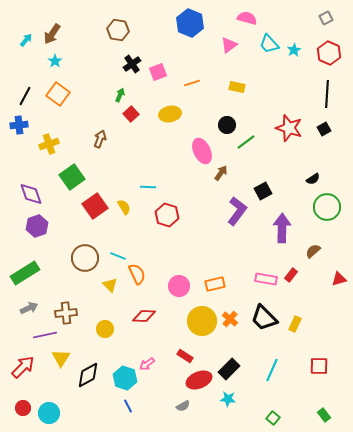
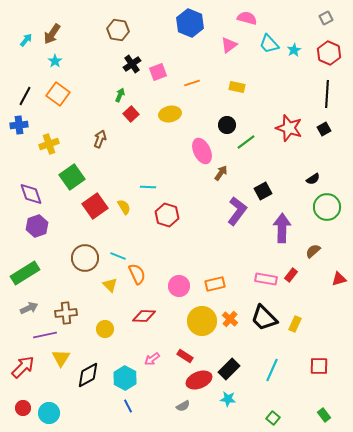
pink arrow at (147, 364): moved 5 px right, 5 px up
cyan hexagon at (125, 378): rotated 10 degrees clockwise
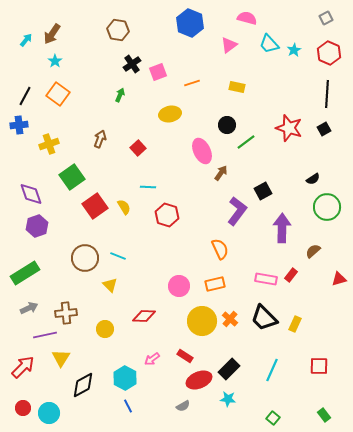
red square at (131, 114): moved 7 px right, 34 px down
orange semicircle at (137, 274): moved 83 px right, 25 px up
black diamond at (88, 375): moved 5 px left, 10 px down
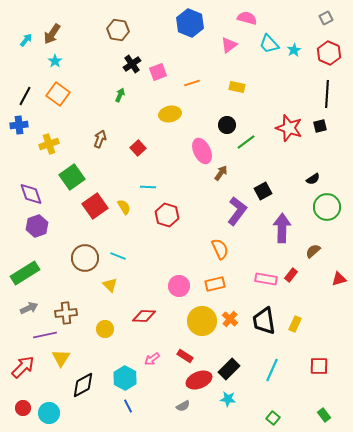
black square at (324, 129): moved 4 px left, 3 px up; rotated 16 degrees clockwise
black trapezoid at (264, 318): moved 3 px down; rotated 36 degrees clockwise
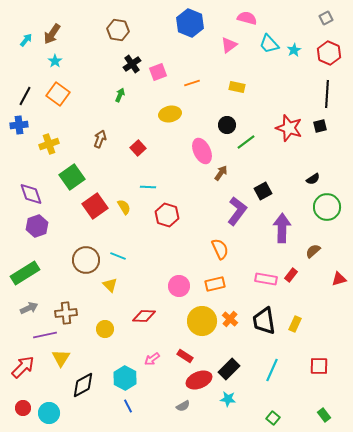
brown circle at (85, 258): moved 1 px right, 2 px down
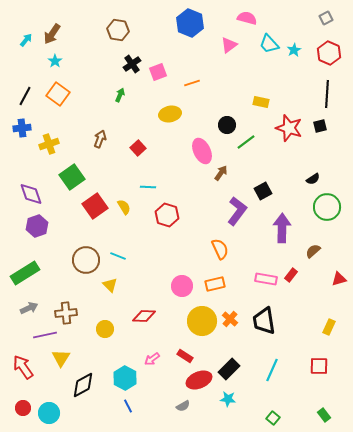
yellow rectangle at (237, 87): moved 24 px right, 15 px down
blue cross at (19, 125): moved 3 px right, 3 px down
pink circle at (179, 286): moved 3 px right
yellow rectangle at (295, 324): moved 34 px right, 3 px down
red arrow at (23, 367): rotated 80 degrees counterclockwise
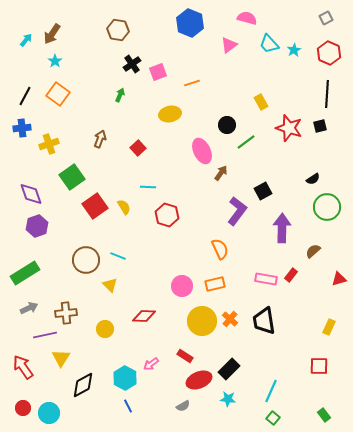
yellow rectangle at (261, 102): rotated 49 degrees clockwise
pink arrow at (152, 359): moved 1 px left, 5 px down
cyan line at (272, 370): moved 1 px left, 21 px down
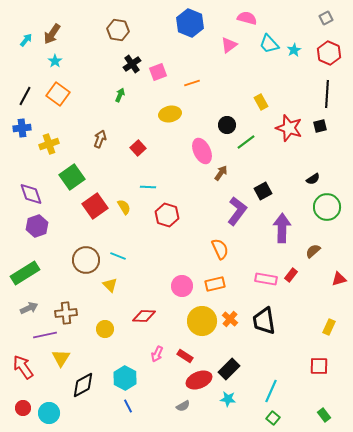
pink arrow at (151, 364): moved 6 px right, 10 px up; rotated 28 degrees counterclockwise
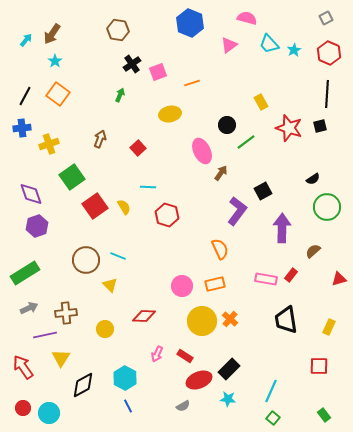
black trapezoid at (264, 321): moved 22 px right, 1 px up
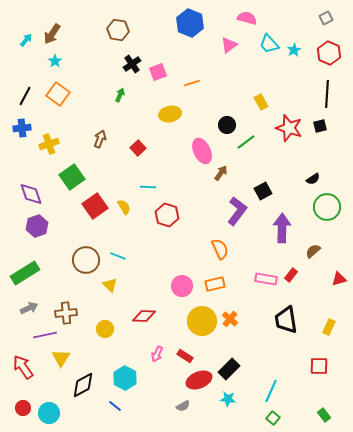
blue line at (128, 406): moved 13 px left; rotated 24 degrees counterclockwise
